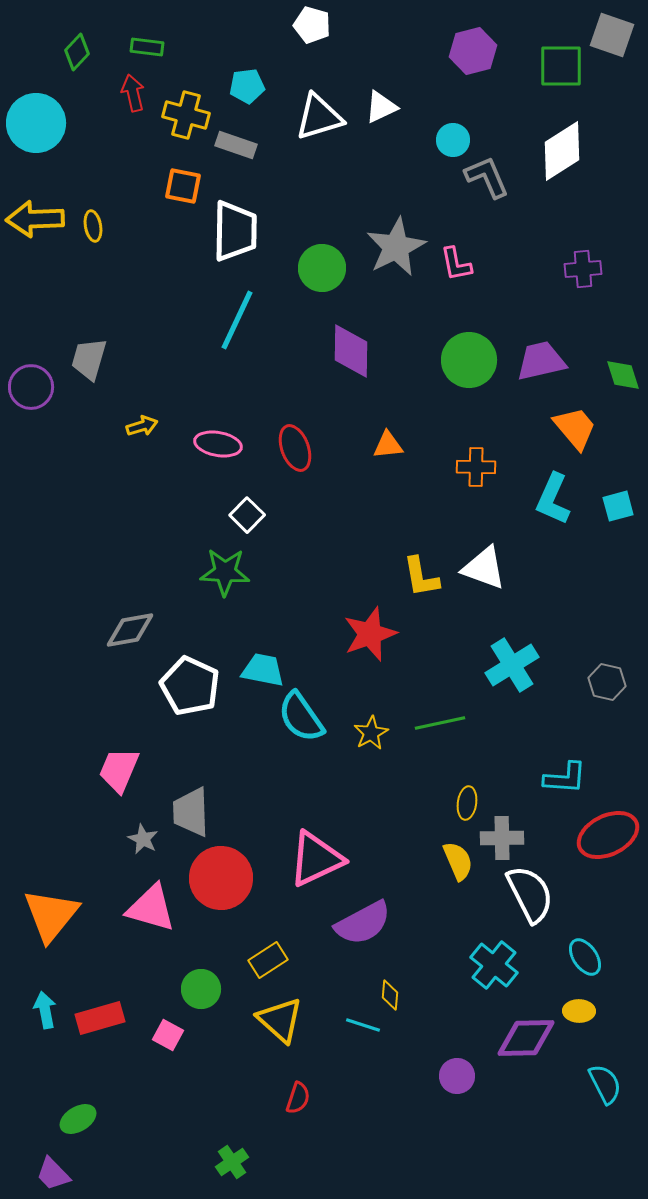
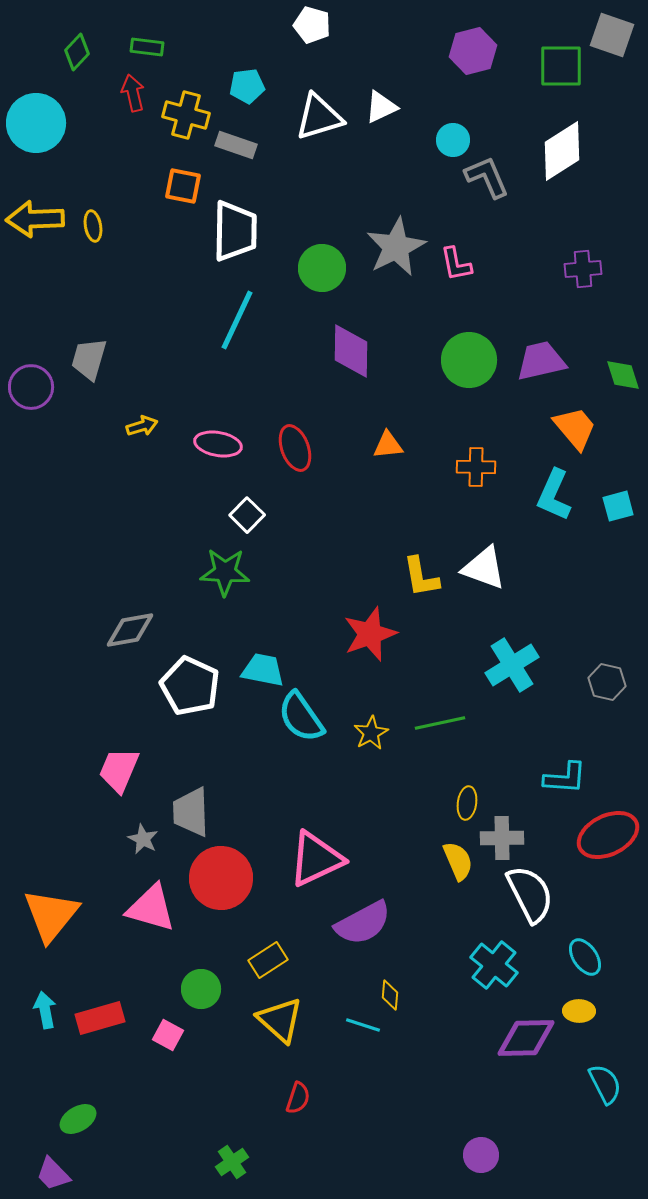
cyan L-shape at (553, 499): moved 1 px right, 4 px up
purple circle at (457, 1076): moved 24 px right, 79 px down
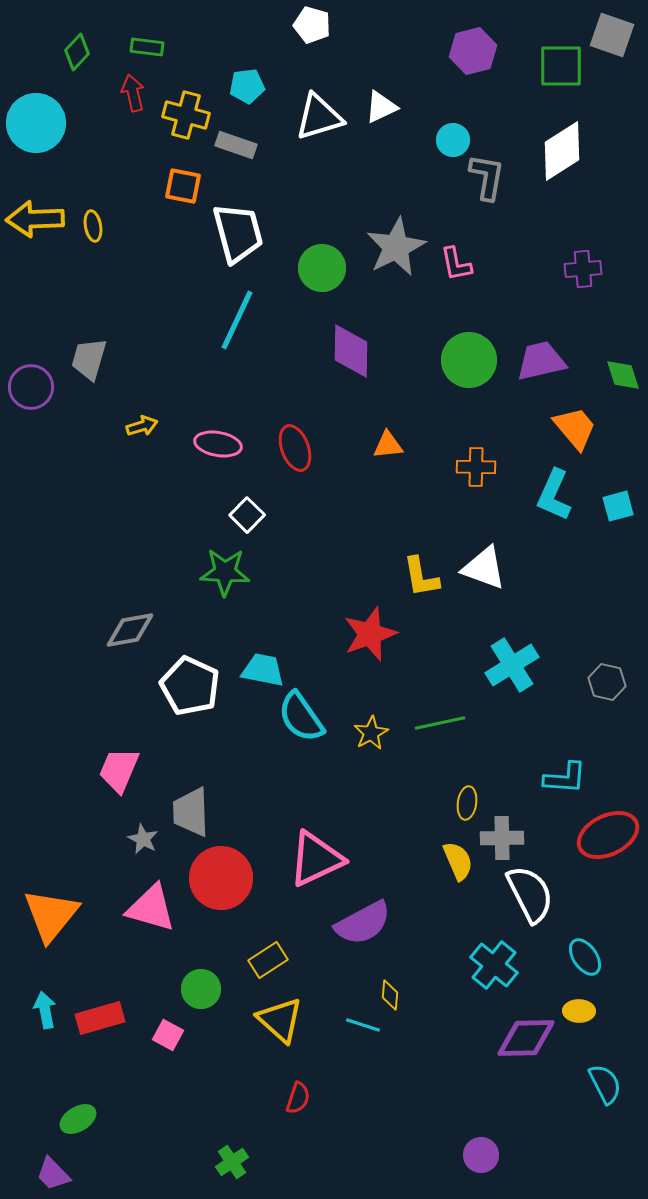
gray L-shape at (487, 177): rotated 33 degrees clockwise
white trapezoid at (235, 231): moved 3 px right, 2 px down; rotated 16 degrees counterclockwise
